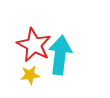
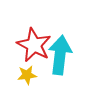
yellow star: moved 3 px left
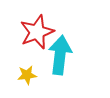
red star: moved 3 px right, 13 px up; rotated 24 degrees clockwise
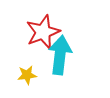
red star: moved 6 px right
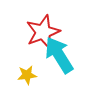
cyan arrow: moved 1 px left; rotated 39 degrees counterclockwise
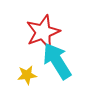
cyan arrow: moved 2 px left, 6 px down
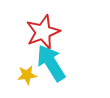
cyan arrow: moved 6 px left, 2 px down
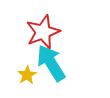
yellow star: rotated 24 degrees counterclockwise
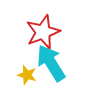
yellow star: rotated 24 degrees counterclockwise
